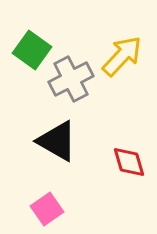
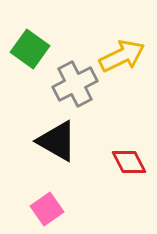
green square: moved 2 px left, 1 px up
yellow arrow: rotated 21 degrees clockwise
gray cross: moved 4 px right, 5 px down
red diamond: rotated 12 degrees counterclockwise
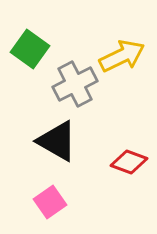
red diamond: rotated 42 degrees counterclockwise
pink square: moved 3 px right, 7 px up
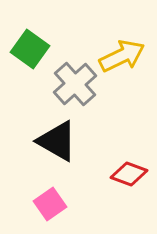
gray cross: rotated 15 degrees counterclockwise
red diamond: moved 12 px down
pink square: moved 2 px down
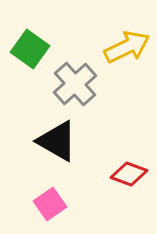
yellow arrow: moved 5 px right, 9 px up
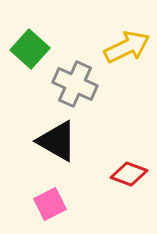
green square: rotated 6 degrees clockwise
gray cross: rotated 24 degrees counterclockwise
pink square: rotated 8 degrees clockwise
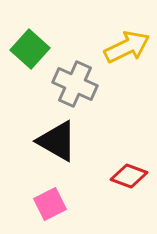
red diamond: moved 2 px down
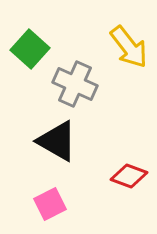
yellow arrow: moved 2 px right; rotated 78 degrees clockwise
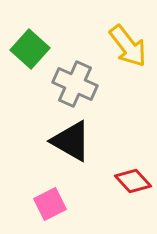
yellow arrow: moved 1 px left, 1 px up
black triangle: moved 14 px right
red diamond: moved 4 px right, 5 px down; rotated 27 degrees clockwise
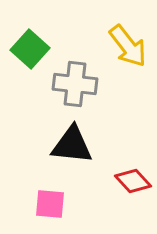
gray cross: rotated 18 degrees counterclockwise
black triangle: moved 1 px right, 4 px down; rotated 24 degrees counterclockwise
pink square: rotated 32 degrees clockwise
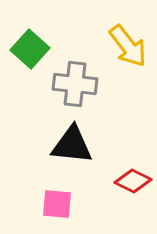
red diamond: rotated 21 degrees counterclockwise
pink square: moved 7 px right
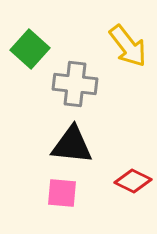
pink square: moved 5 px right, 11 px up
